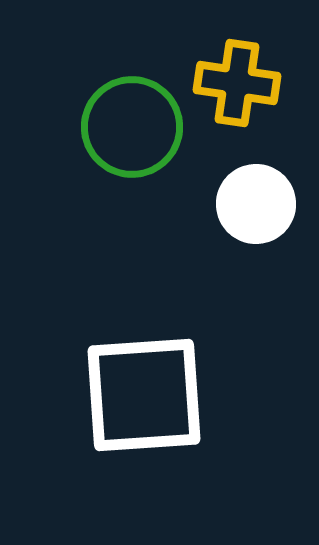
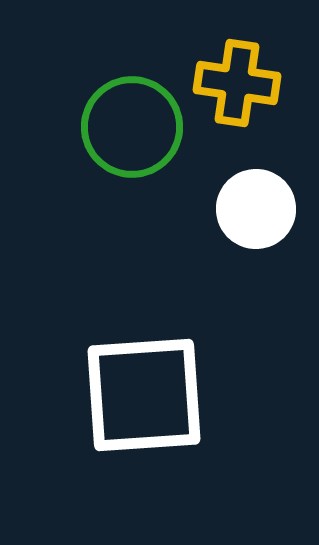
white circle: moved 5 px down
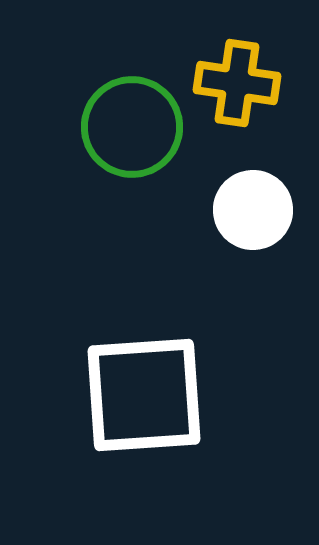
white circle: moved 3 px left, 1 px down
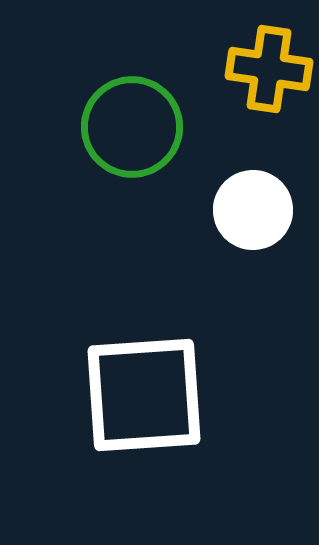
yellow cross: moved 32 px right, 14 px up
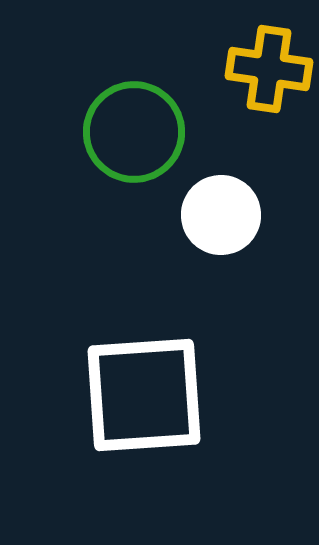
green circle: moved 2 px right, 5 px down
white circle: moved 32 px left, 5 px down
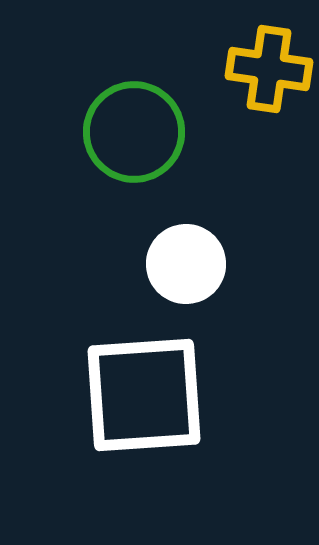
white circle: moved 35 px left, 49 px down
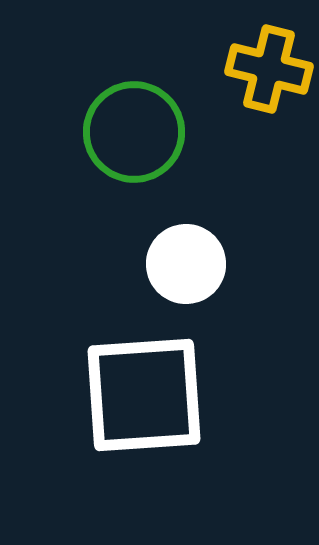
yellow cross: rotated 6 degrees clockwise
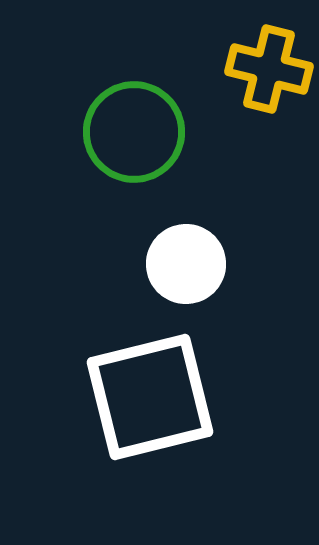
white square: moved 6 px right, 2 px down; rotated 10 degrees counterclockwise
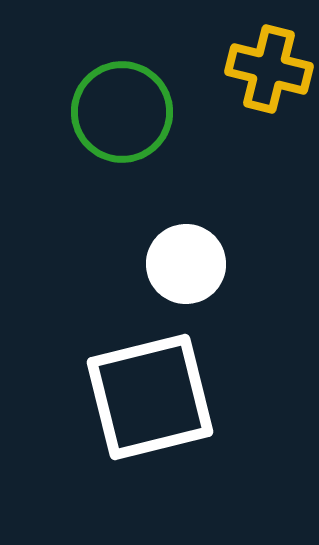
green circle: moved 12 px left, 20 px up
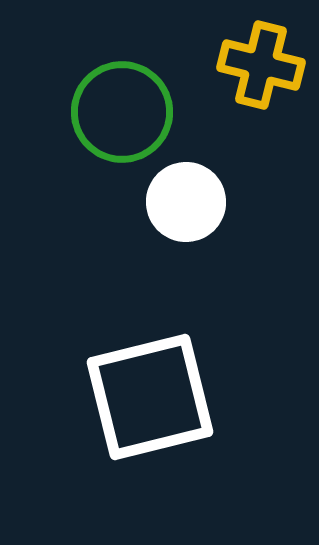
yellow cross: moved 8 px left, 4 px up
white circle: moved 62 px up
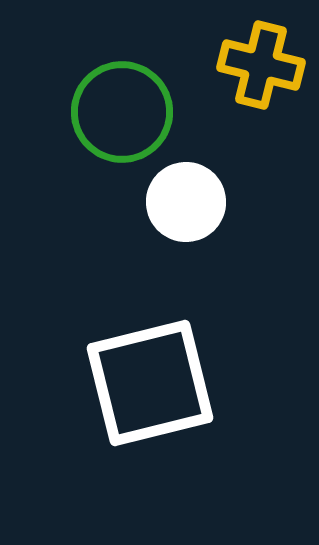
white square: moved 14 px up
